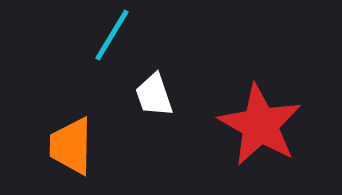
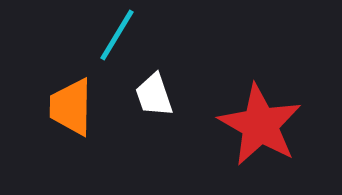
cyan line: moved 5 px right
orange trapezoid: moved 39 px up
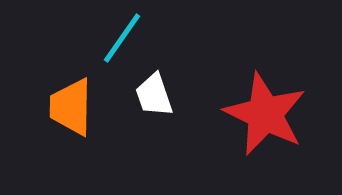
cyan line: moved 5 px right, 3 px down; rotated 4 degrees clockwise
red star: moved 5 px right, 11 px up; rotated 4 degrees counterclockwise
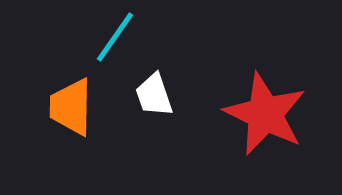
cyan line: moved 7 px left, 1 px up
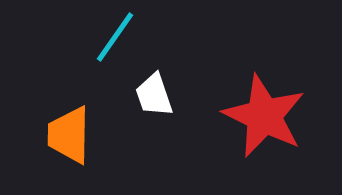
orange trapezoid: moved 2 px left, 28 px down
red star: moved 1 px left, 2 px down
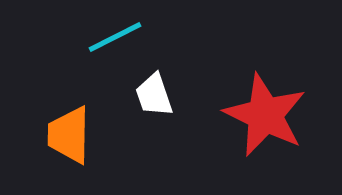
cyan line: rotated 28 degrees clockwise
red star: moved 1 px right, 1 px up
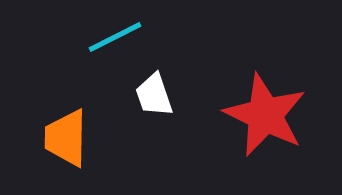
orange trapezoid: moved 3 px left, 3 px down
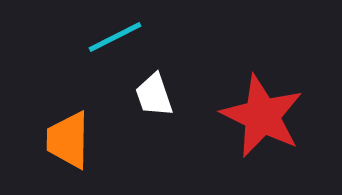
red star: moved 3 px left, 1 px down
orange trapezoid: moved 2 px right, 2 px down
